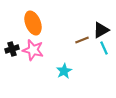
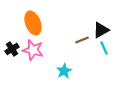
black cross: rotated 16 degrees counterclockwise
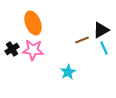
pink star: rotated 10 degrees counterclockwise
cyan star: moved 4 px right, 1 px down
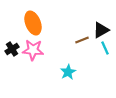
cyan line: moved 1 px right
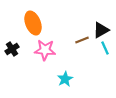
pink star: moved 12 px right
cyan star: moved 3 px left, 7 px down
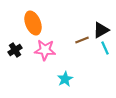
black cross: moved 3 px right, 1 px down
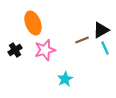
pink star: rotated 20 degrees counterclockwise
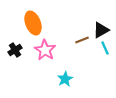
pink star: rotated 25 degrees counterclockwise
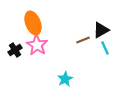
brown line: moved 1 px right
pink star: moved 8 px left, 5 px up
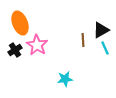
orange ellipse: moved 13 px left
brown line: rotated 72 degrees counterclockwise
cyan star: rotated 21 degrees clockwise
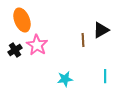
orange ellipse: moved 2 px right, 3 px up
cyan line: moved 28 px down; rotated 24 degrees clockwise
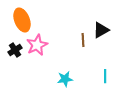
pink star: rotated 15 degrees clockwise
